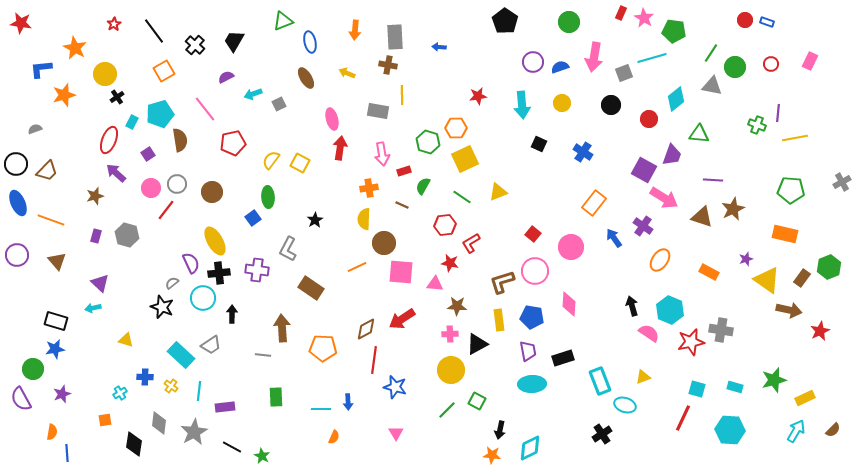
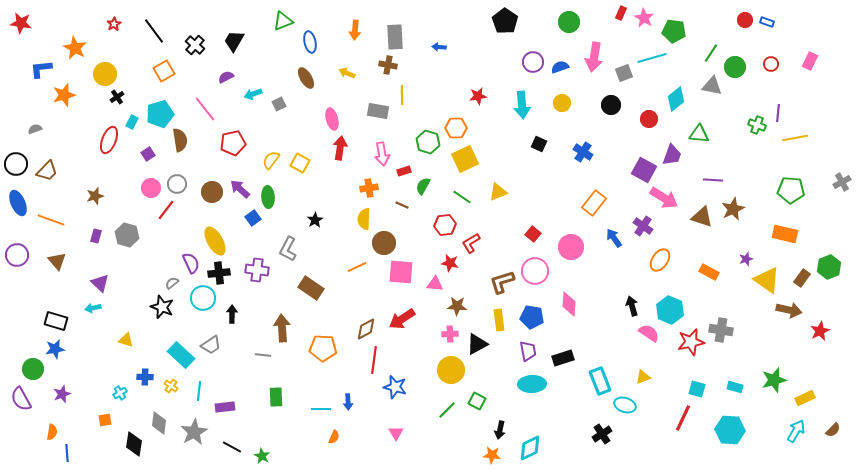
purple arrow at (116, 173): moved 124 px right, 16 px down
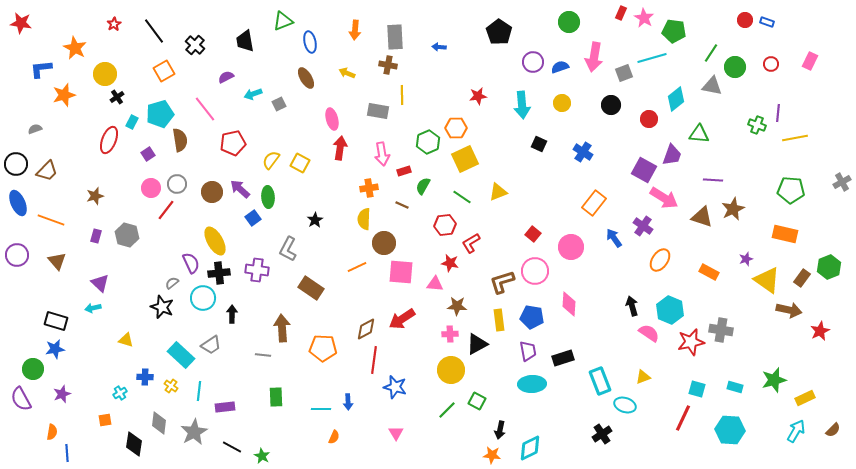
black pentagon at (505, 21): moved 6 px left, 11 px down
black trapezoid at (234, 41): moved 11 px right; rotated 40 degrees counterclockwise
green hexagon at (428, 142): rotated 20 degrees clockwise
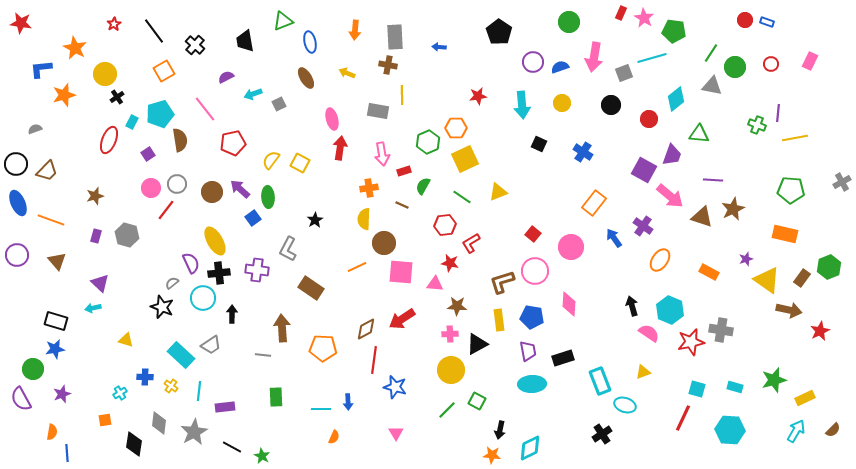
pink arrow at (664, 198): moved 6 px right, 2 px up; rotated 8 degrees clockwise
yellow triangle at (643, 377): moved 5 px up
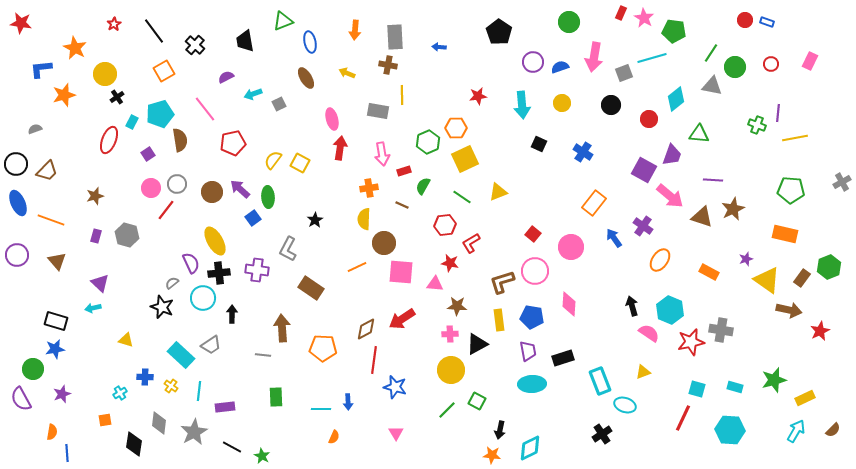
yellow semicircle at (271, 160): moved 2 px right
